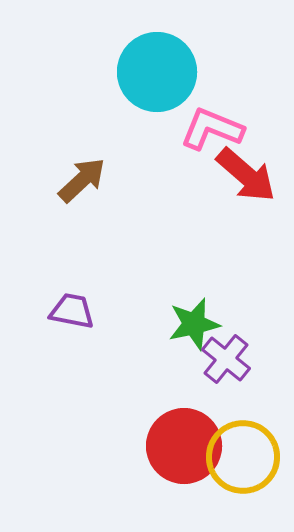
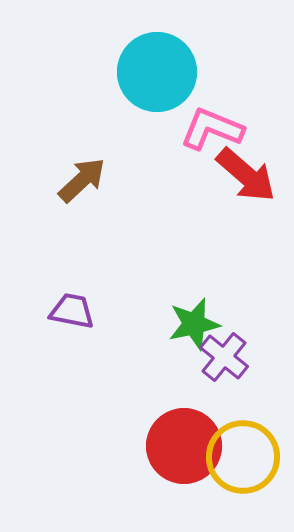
purple cross: moved 2 px left, 2 px up
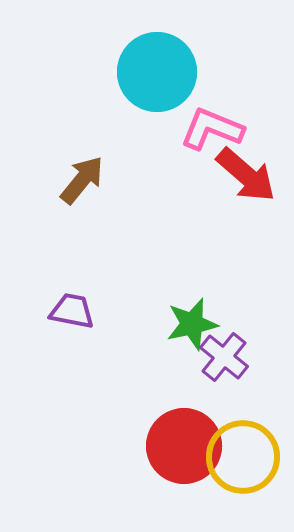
brown arrow: rotated 8 degrees counterclockwise
green star: moved 2 px left
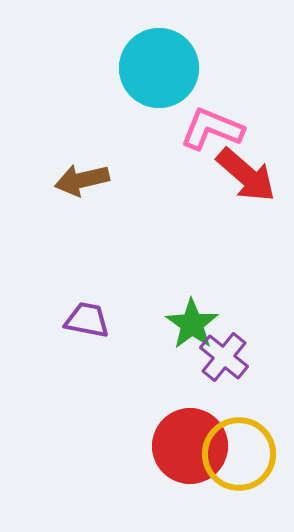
cyan circle: moved 2 px right, 4 px up
brown arrow: rotated 142 degrees counterclockwise
purple trapezoid: moved 15 px right, 9 px down
green star: rotated 24 degrees counterclockwise
red circle: moved 6 px right
yellow circle: moved 4 px left, 3 px up
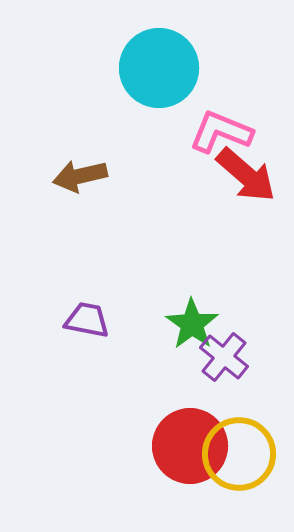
pink L-shape: moved 9 px right, 3 px down
brown arrow: moved 2 px left, 4 px up
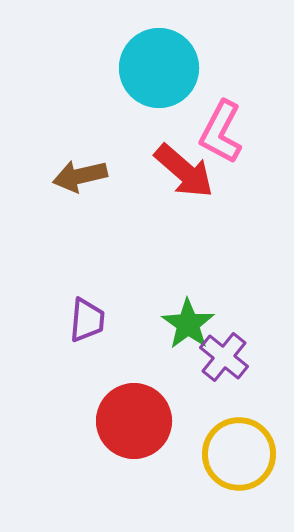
pink L-shape: rotated 84 degrees counterclockwise
red arrow: moved 62 px left, 4 px up
purple trapezoid: rotated 84 degrees clockwise
green star: moved 4 px left
red circle: moved 56 px left, 25 px up
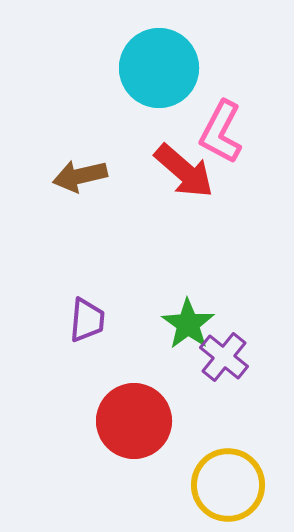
yellow circle: moved 11 px left, 31 px down
